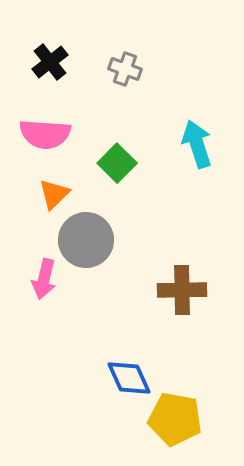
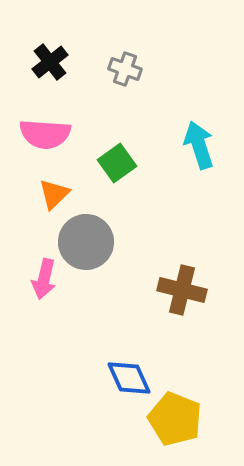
cyan arrow: moved 2 px right, 1 px down
green square: rotated 9 degrees clockwise
gray circle: moved 2 px down
brown cross: rotated 15 degrees clockwise
yellow pentagon: rotated 12 degrees clockwise
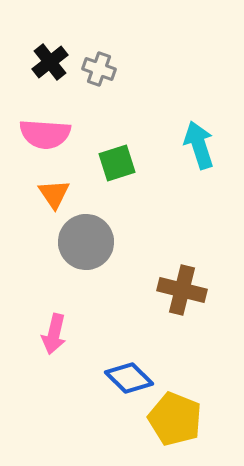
gray cross: moved 26 px left
green square: rotated 18 degrees clockwise
orange triangle: rotated 20 degrees counterclockwise
pink arrow: moved 10 px right, 55 px down
blue diamond: rotated 21 degrees counterclockwise
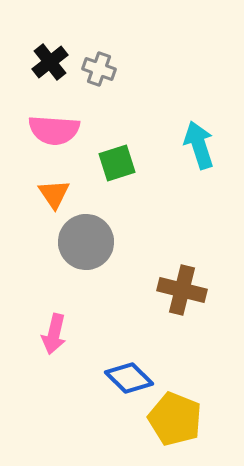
pink semicircle: moved 9 px right, 4 px up
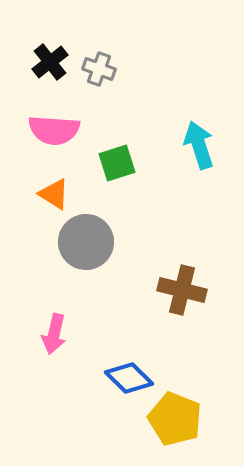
orange triangle: rotated 24 degrees counterclockwise
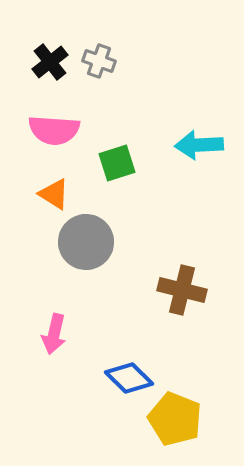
gray cross: moved 8 px up
cyan arrow: rotated 75 degrees counterclockwise
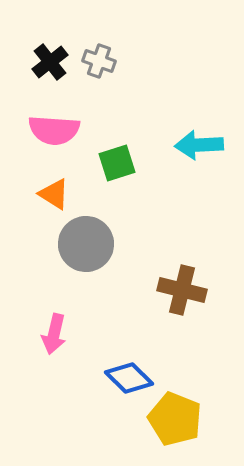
gray circle: moved 2 px down
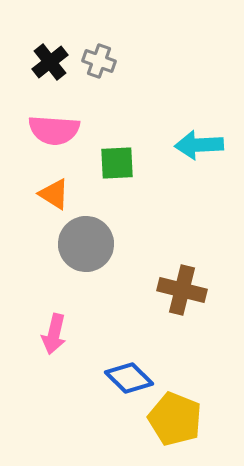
green square: rotated 15 degrees clockwise
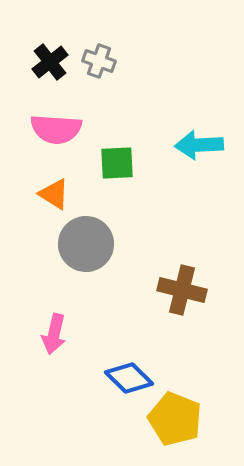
pink semicircle: moved 2 px right, 1 px up
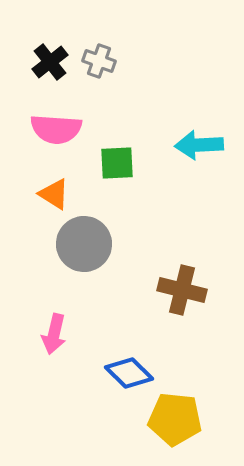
gray circle: moved 2 px left
blue diamond: moved 5 px up
yellow pentagon: rotated 16 degrees counterclockwise
